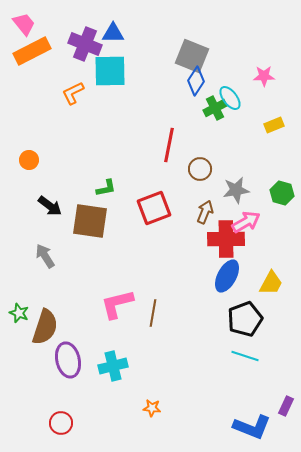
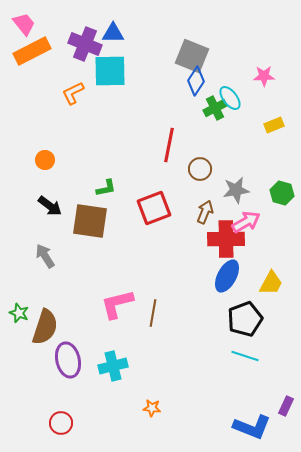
orange circle: moved 16 px right
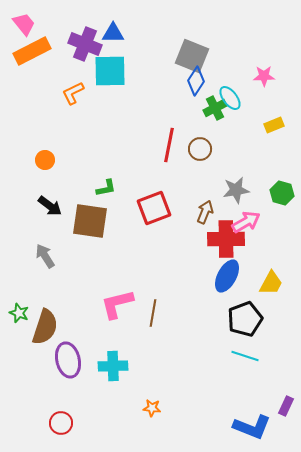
brown circle: moved 20 px up
cyan cross: rotated 12 degrees clockwise
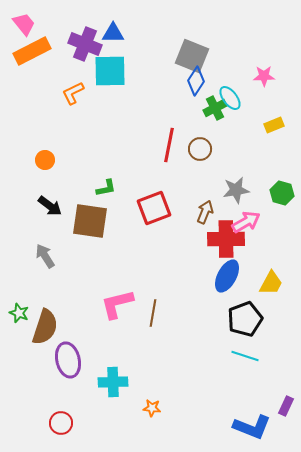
cyan cross: moved 16 px down
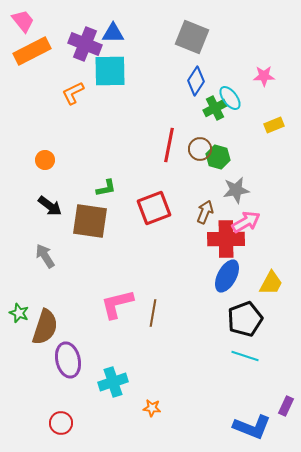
pink trapezoid: moved 1 px left, 3 px up
gray square: moved 19 px up
green hexagon: moved 64 px left, 36 px up
cyan cross: rotated 16 degrees counterclockwise
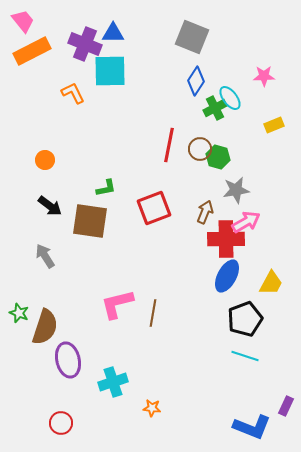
orange L-shape: rotated 90 degrees clockwise
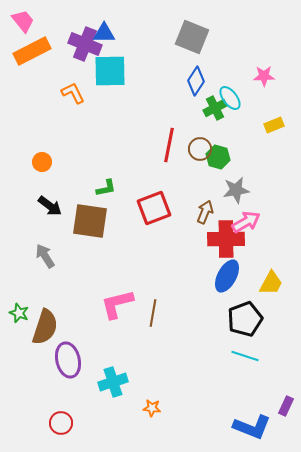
blue triangle: moved 9 px left
orange circle: moved 3 px left, 2 px down
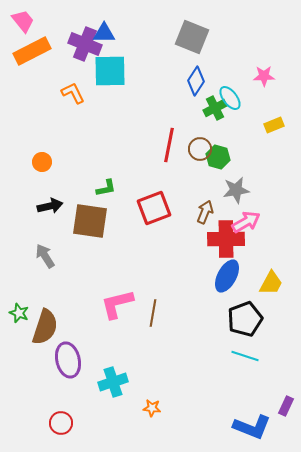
black arrow: rotated 50 degrees counterclockwise
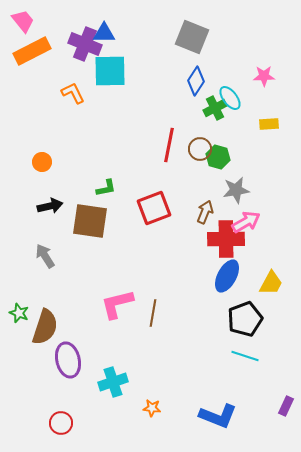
yellow rectangle: moved 5 px left, 1 px up; rotated 18 degrees clockwise
blue L-shape: moved 34 px left, 11 px up
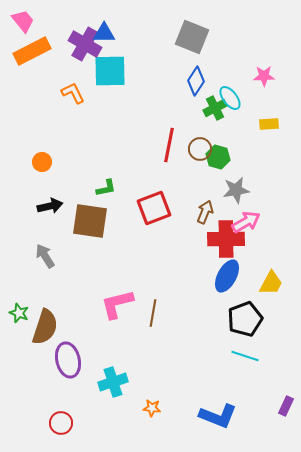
purple cross: rotated 8 degrees clockwise
